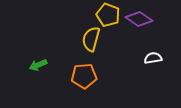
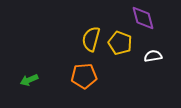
yellow pentagon: moved 12 px right, 28 px down
purple diamond: moved 4 px right, 1 px up; rotated 40 degrees clockwise
white semicircle: moved 2 px up
green arrow: moved 9 px left, 15 px down
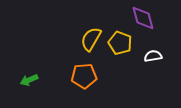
yellow semicircle: rotated 15 degrees clockwise
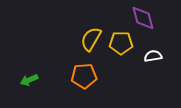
yellow pentagon: moved 1 px right; rotated 20 degrees counterclockwise
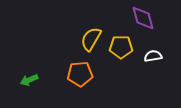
yellow pentagon: moved 4 px down
orange pentagon: moved 4 px left, 2 px up
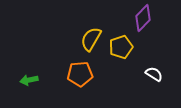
purple diamond: rotated 60 degrees clockwise
yellow pentagon: rotated 20 degrees counterclockwise
white semicircle: moved 1 px right, 18 px down; rotated 42 degrees clockwise
green arrow: rotated 12 degrees clockwise
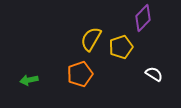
orange pentagon: rotated 15 degrees counterclockwise
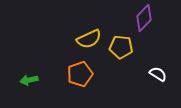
purple diamond: moved 1 px right
yellow semicircle: moved 2 px left; rotated 145 degrees counterclockwise
yellow pentagon: rotated 25 degrees clockwise
white semicircle: moved 4 px right
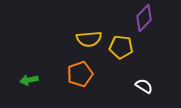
yellow semicircle: rotated 20 degrees clockwise
white semicircle: moved 14 px left, 12 px down
